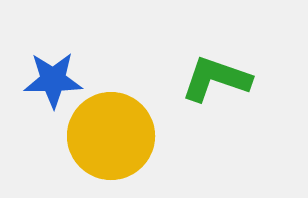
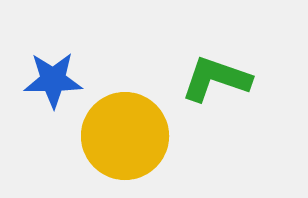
yellow circle: moved 14 px right
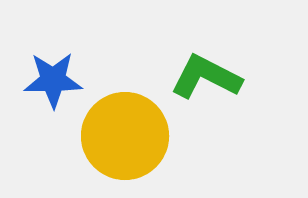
green L-shape: moved 10 px left, 2 px up; rotated 8 degrees clockwise
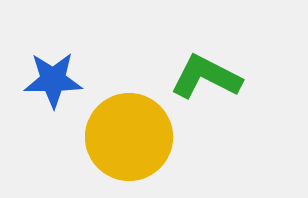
yellow circle: moved 4 px right, 1 px down
